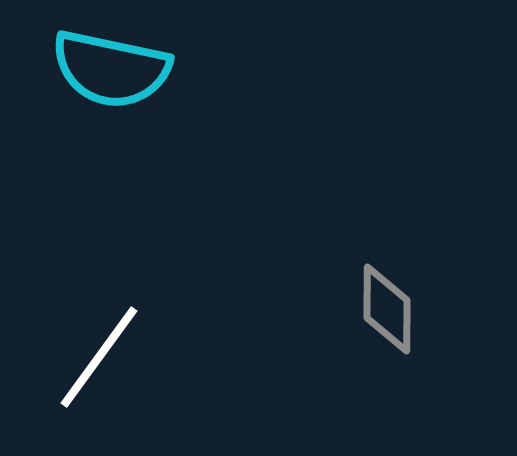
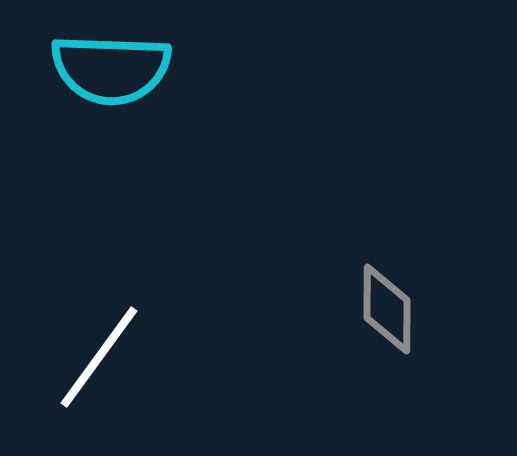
cyan semicircle: rotated 10 degrees counterclockwise
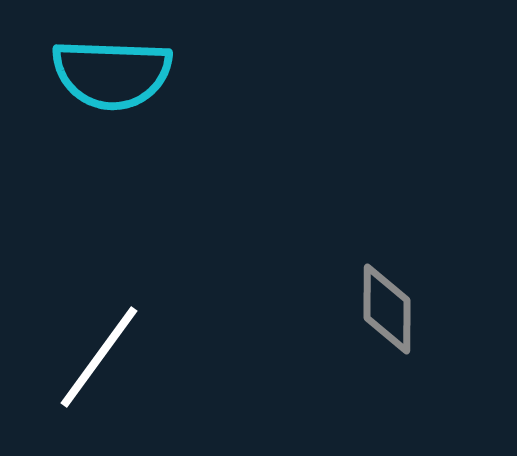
cyan semicircle: moved 1 px right, 5 px down
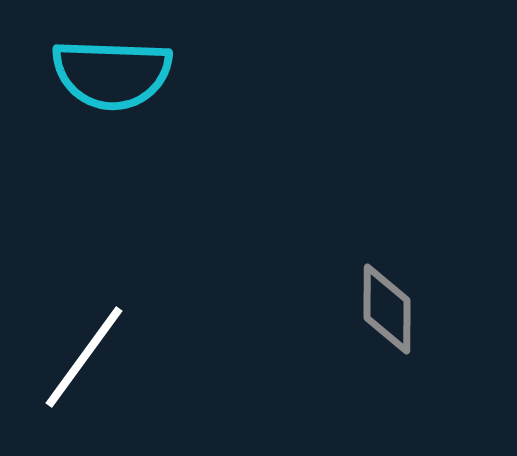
white line: moved 15 px left
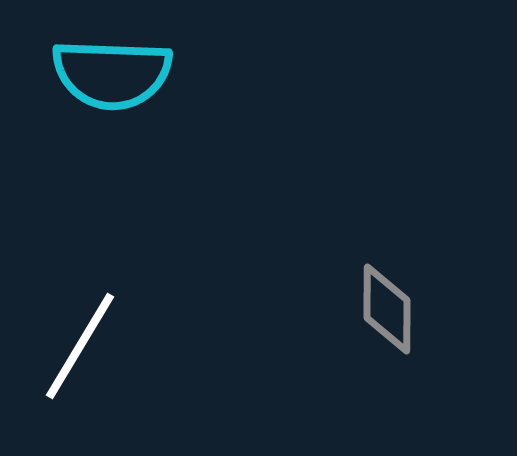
white line: moved 4 px left, 11 px up; rotated 5 degrees counterclockwise
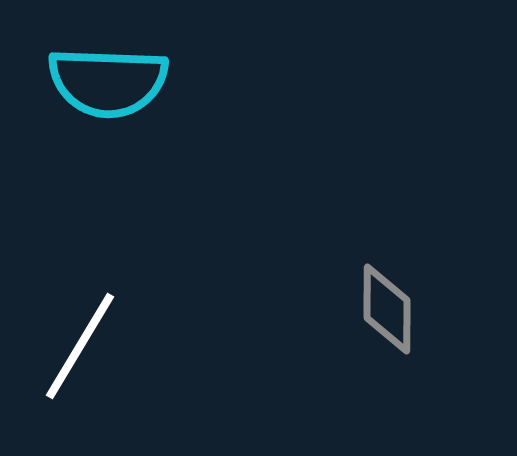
cyan semicircle: moved 4 px left, 8 px down
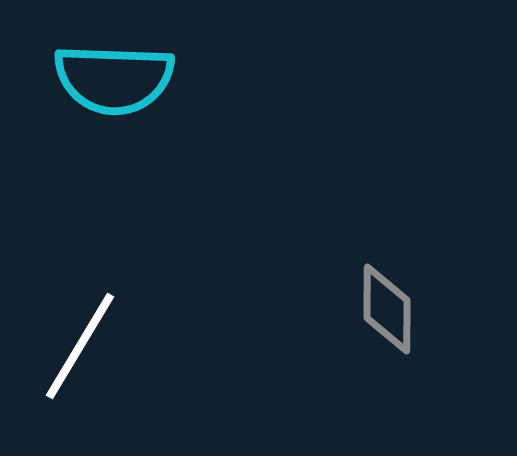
cyan semicircle: moved 6 px right, 3 px up
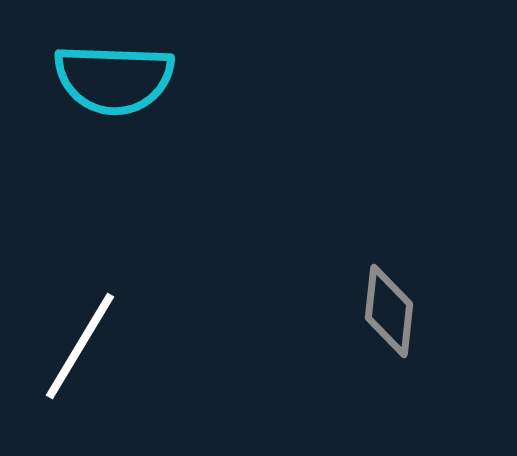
gray diamond: moved 2 px right, 2 px down; rotated 6 degrees clockwise
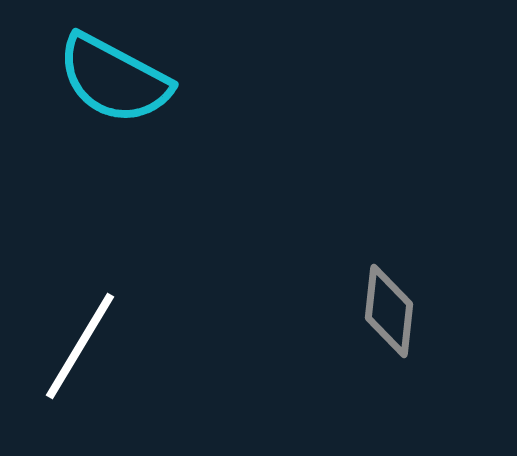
cyan semicircle: rotated 26 degrees clockwise
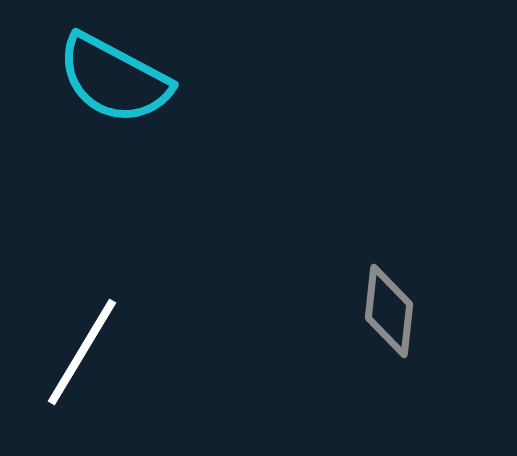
white line: moved 2 px right, 6 px down
